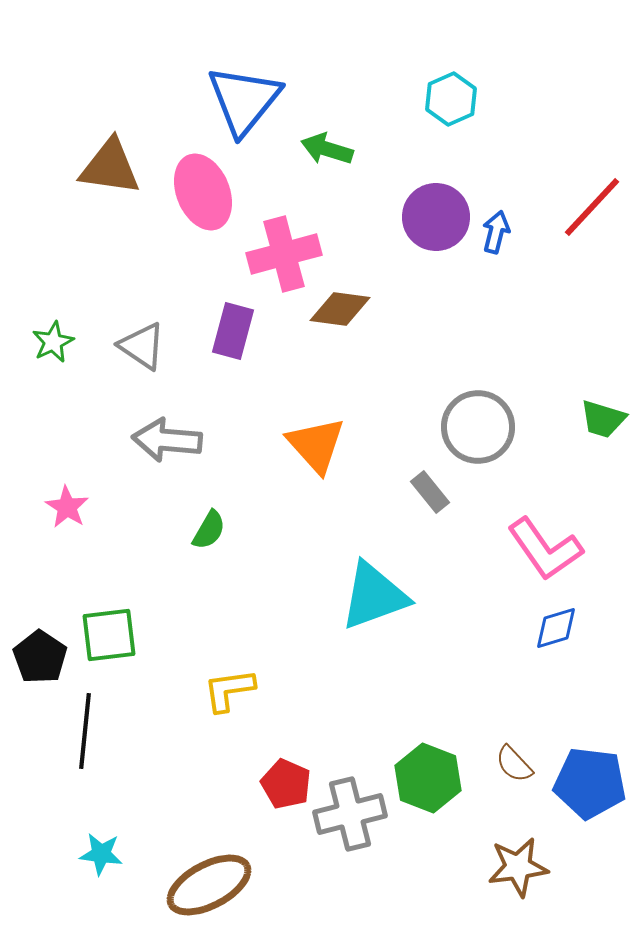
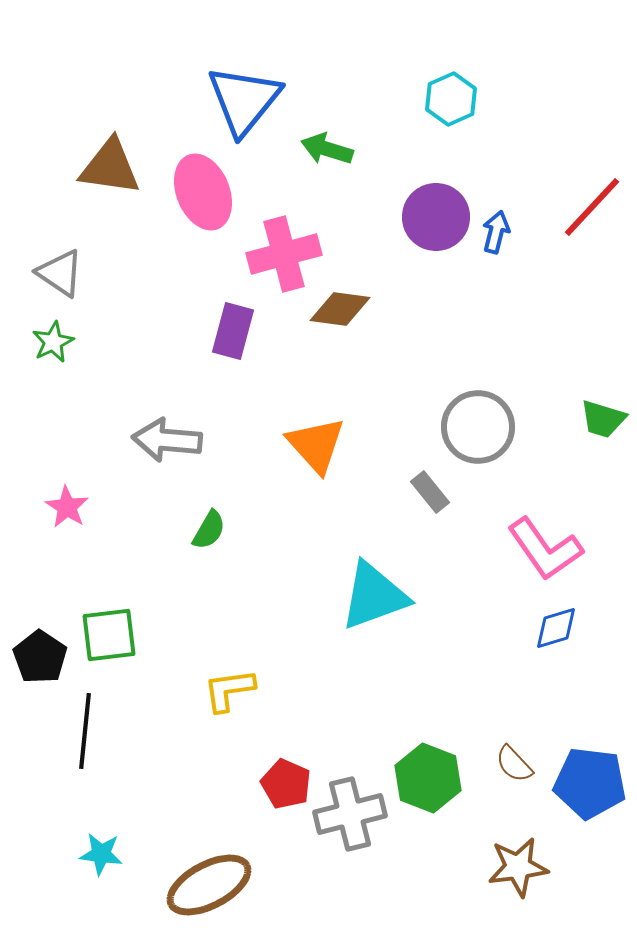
gray triangle: moved 82 px left, 73 px up
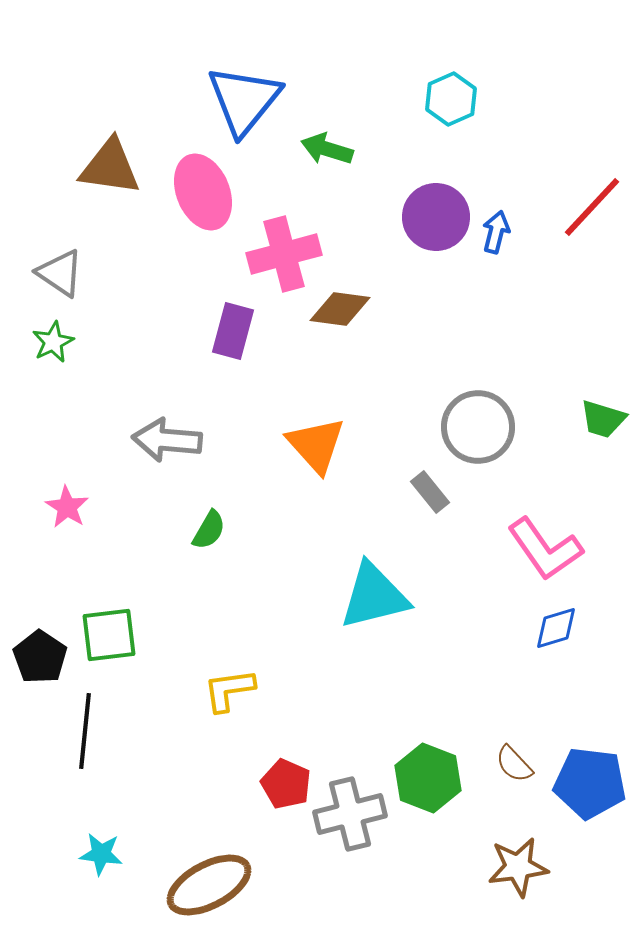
cyan triangle: rotated 6 degrees clockwise
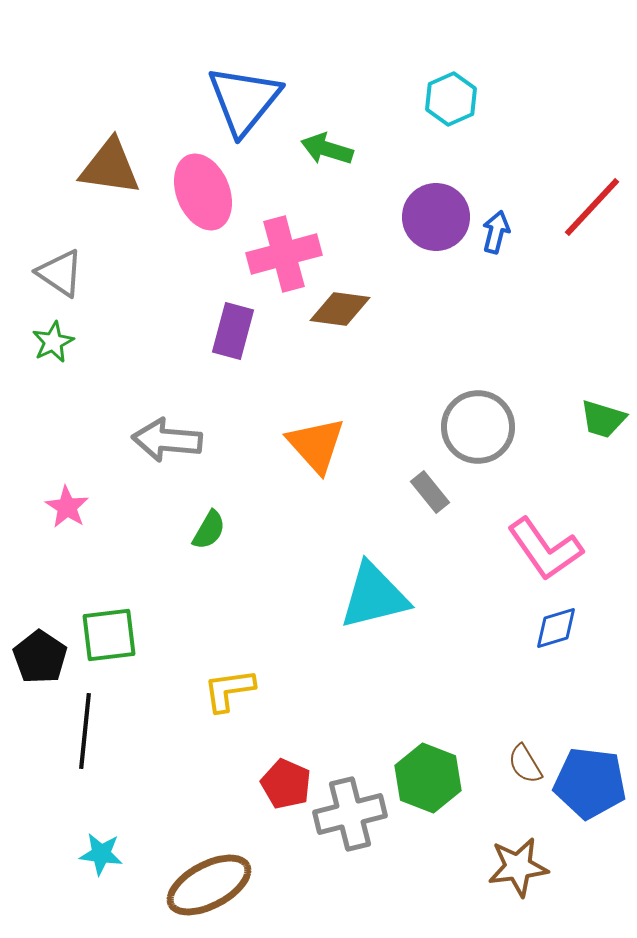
brown semicircle: moved 11 px right; rotated 12 degrees clockwise
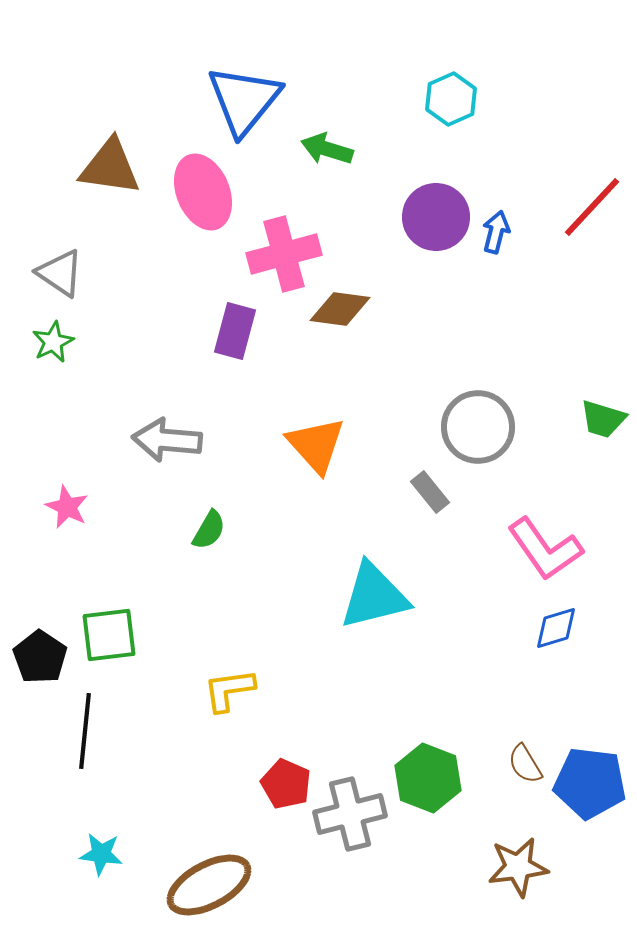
purple rectangle: moved 2 px right
pink star: rotated 6 degrees counterclockwise
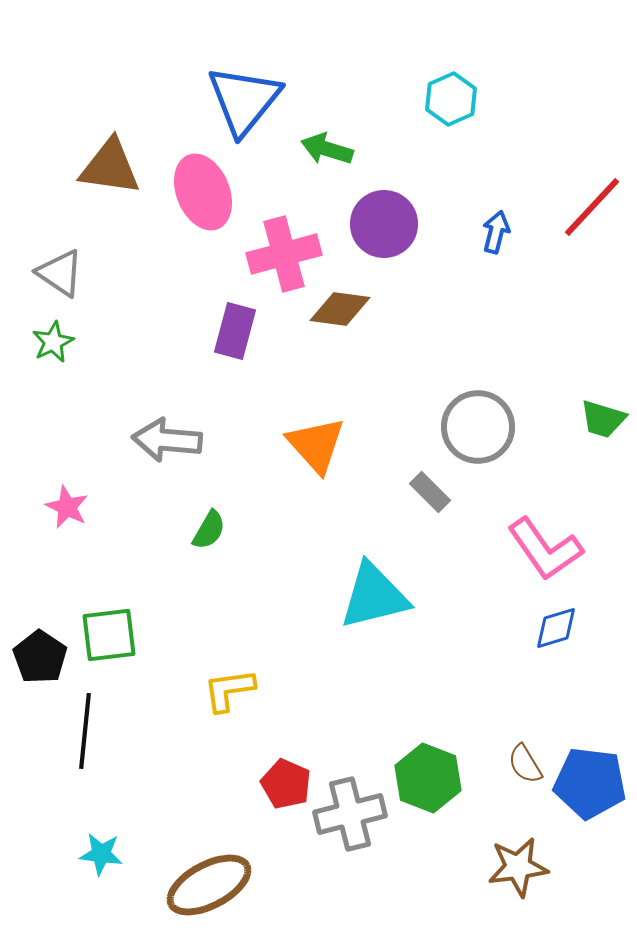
purple circle: moved 52 px left, 7 px down
gray rectangle: rotated 6 degrees counterclockwise
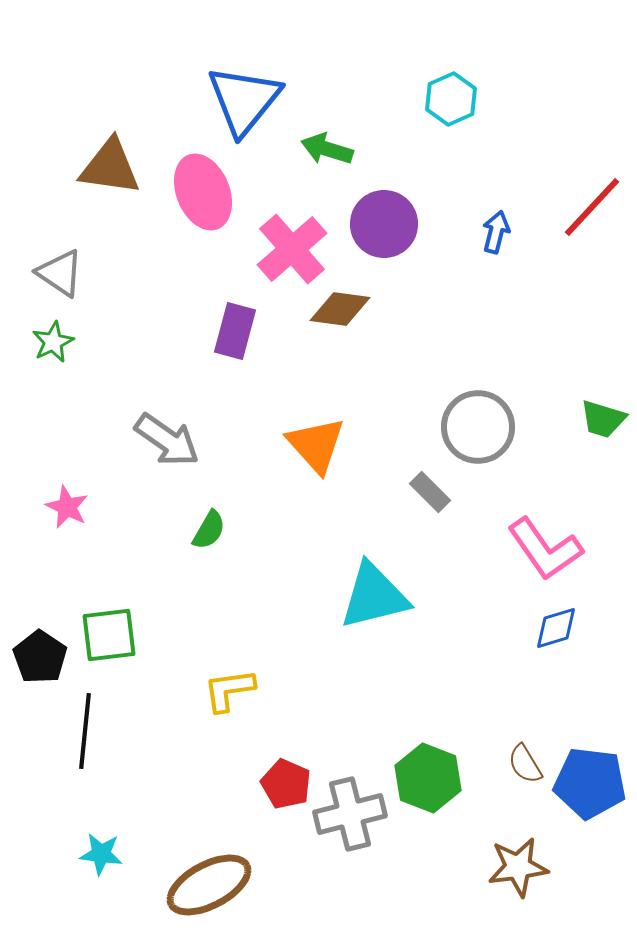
pink cross: moved 8 px right, 5 px up; rotated 26 degrees counterclockwise
gray arrow: rotated 150 degrees counterclockwise
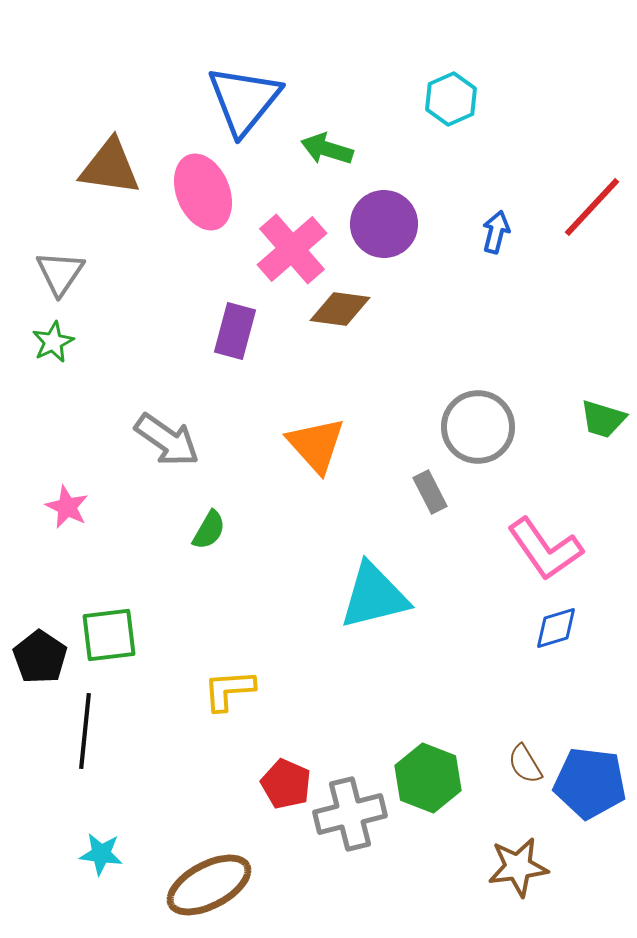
gray triangle: rotated 30 degrees clockwise
gray rectangle: rotated 18 degrees clockwise
yellow L-shape: rotated 4 degrees clockwise
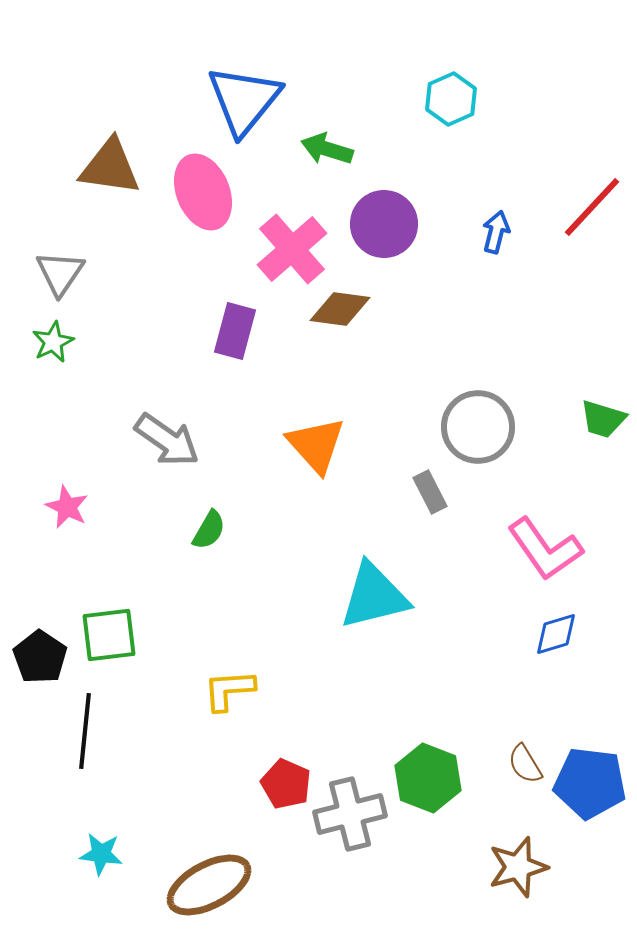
blue diamond: moved 6 px down
brown star: rotated 8 degrees counterclockwise
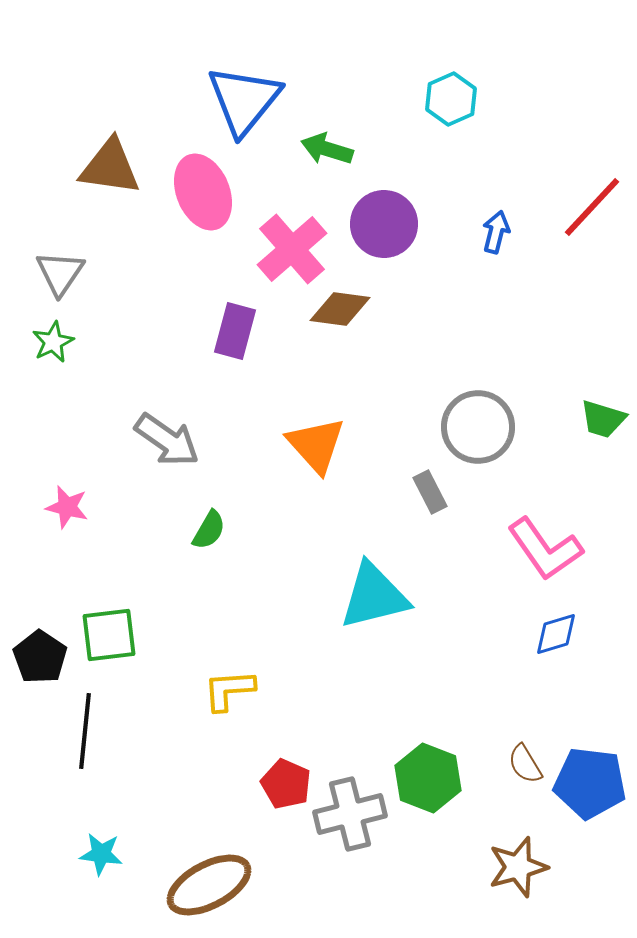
pink star: rotated 12 degrees counterclockwise
